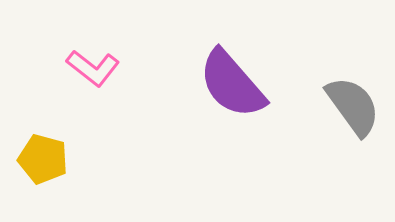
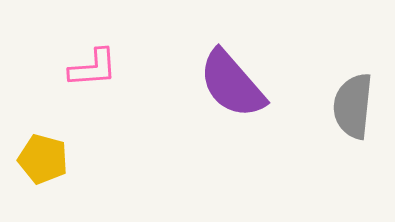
pink L-shape: rotated 42 degrees counterclockwise
gray semicircle: rotated 138 degrees counterclockwise
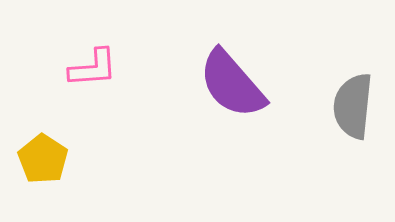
yellow pentagon: rotated 18 degrees clockwise
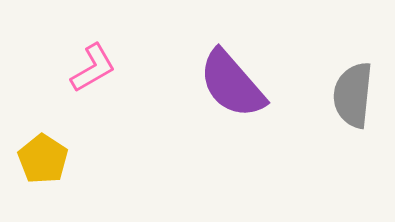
pink L-shape: rotated 26 degrees counterclockwise
gray semicircle: moved 11 px up
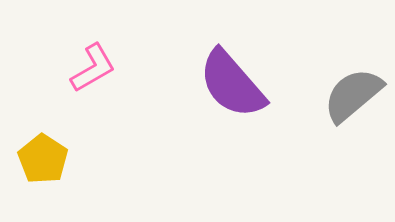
gray semicircle: rotated 44 degrees clockwise
